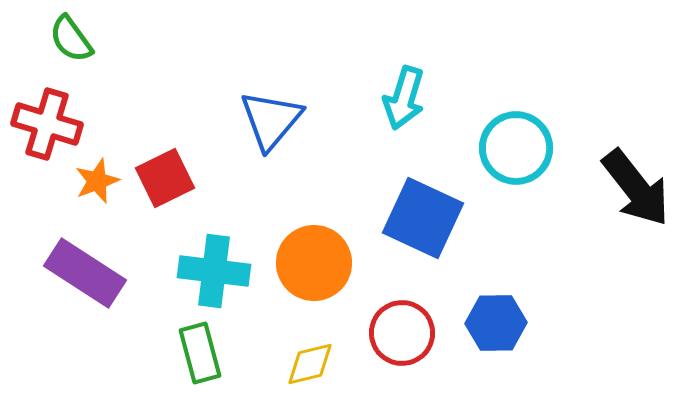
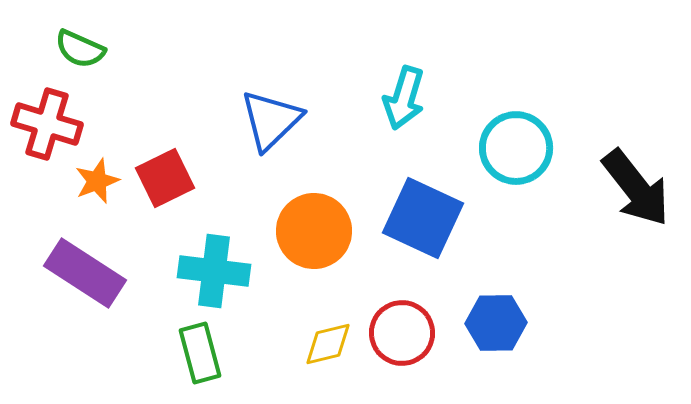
green semicircle: moved 9 px right, 10 px down; rotated 30 degrees counterclockwise
blue triangle: rotated 6 degrees clockwise
orange circle: moved 32 px up
yellow diamond: moved 18 px right, 20 px up
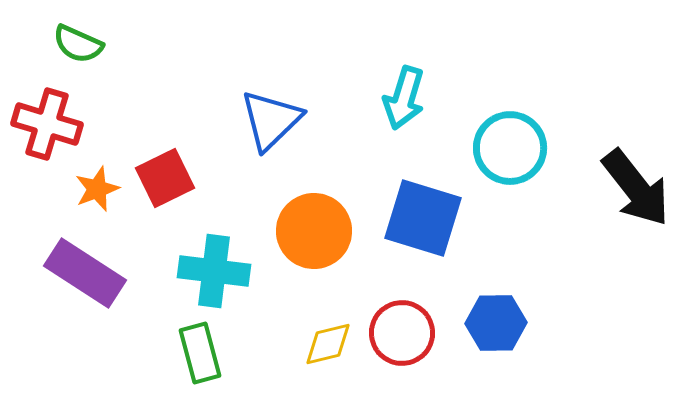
green semicircle: moved 2 px left, 5 px up
cyan circle: moved 6 px left
orange star: moved 8 px down
blue square: rotated 8 degrees counterclockwise
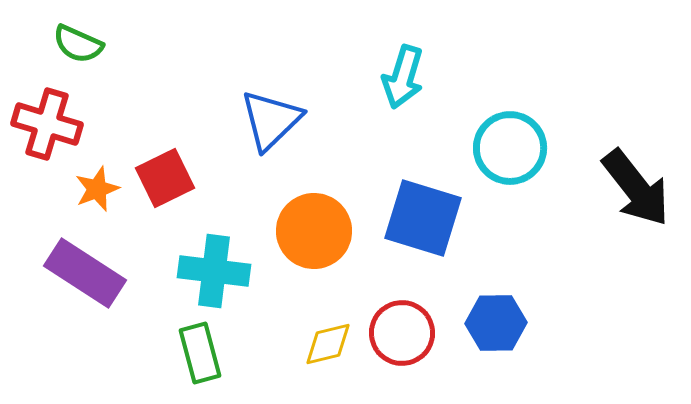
cyan arrow: moved 1 px left, 21 px up
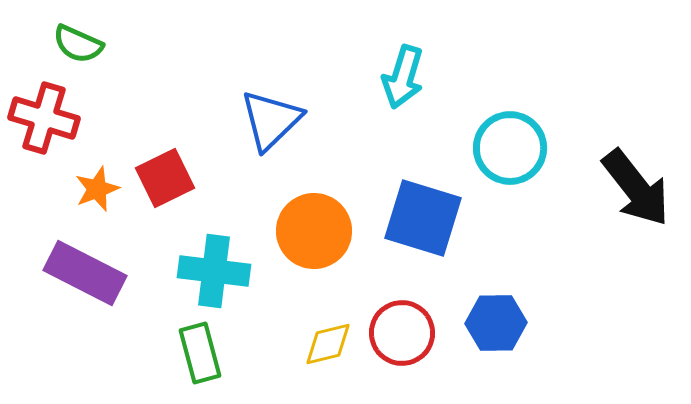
red cross: moved 3 px left, 6 px up
purple rectangle: rotated 6 degrees counterclockwise
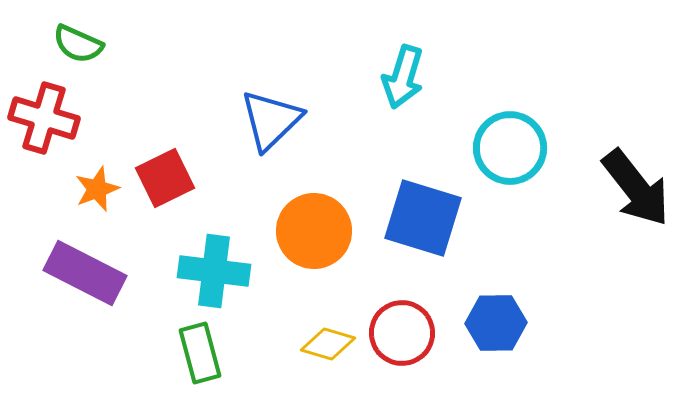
yellow diamond: rotated 30 degrees clockwise
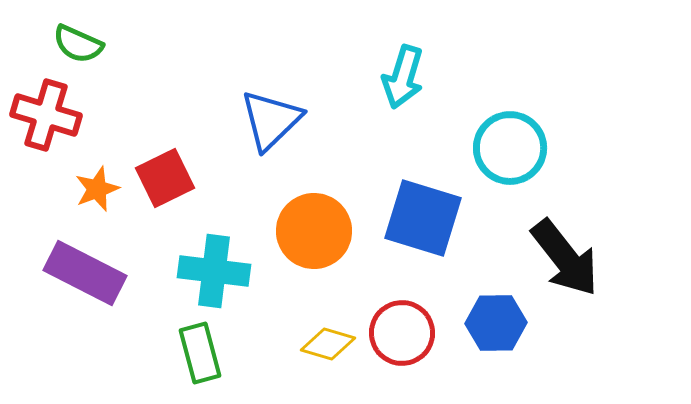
red cross: moved 2 px right, 3 px up
black arrow: moved 71 px left, 70 px down
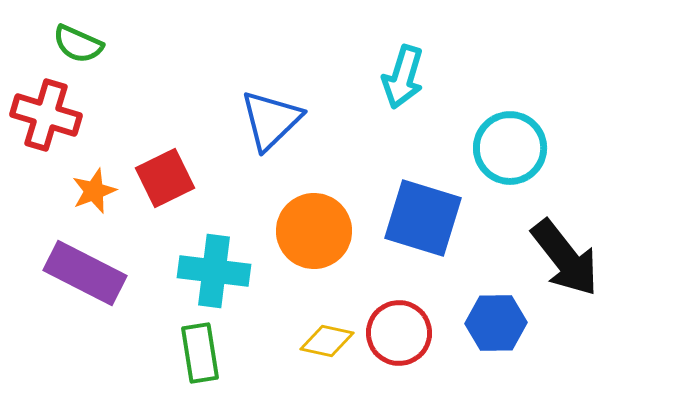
orange star: moved 3 px left, 2 px down
red circle: moved 3 px left
yellow diamond: moved 1 px left, 3 px up; rotated 4 degrees counterclockwise
green rectangle: rotated 6 degrees clockwise
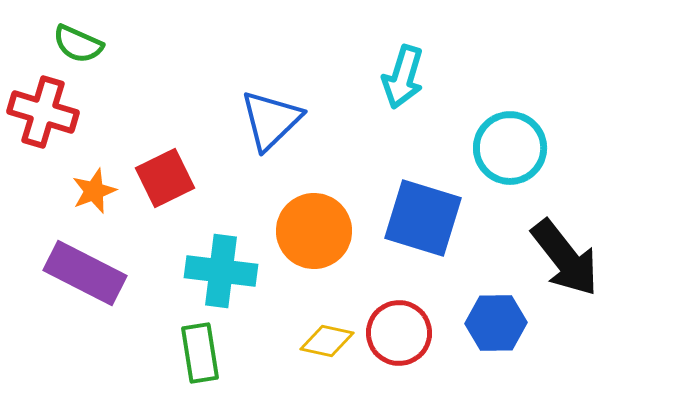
red cross: moved 3 px left, 3 px up
cyan cross: moved 7 px right
